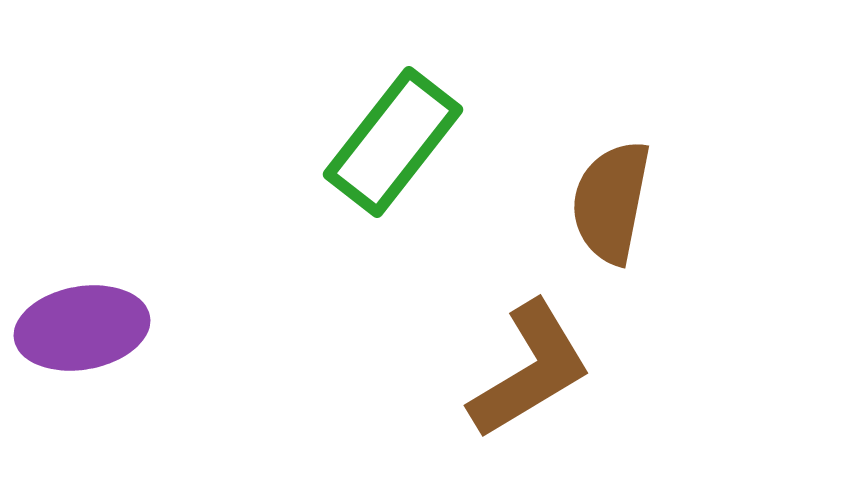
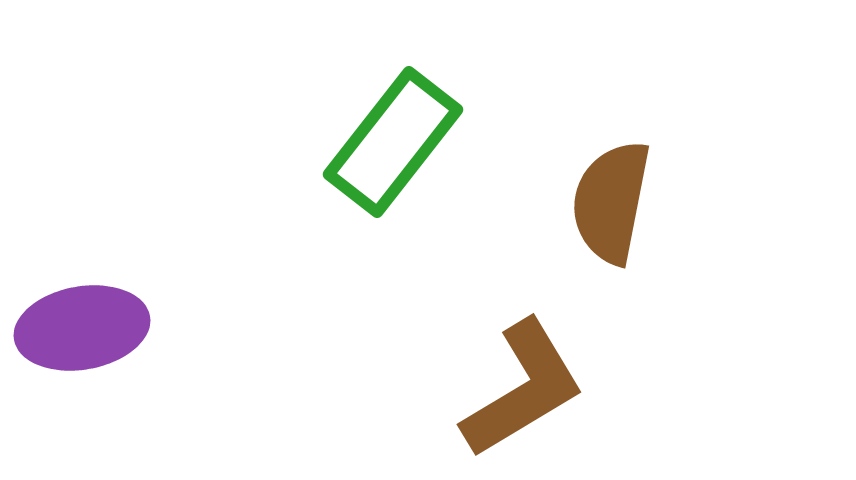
brown L-shape: moved 7 px left, 19 px down
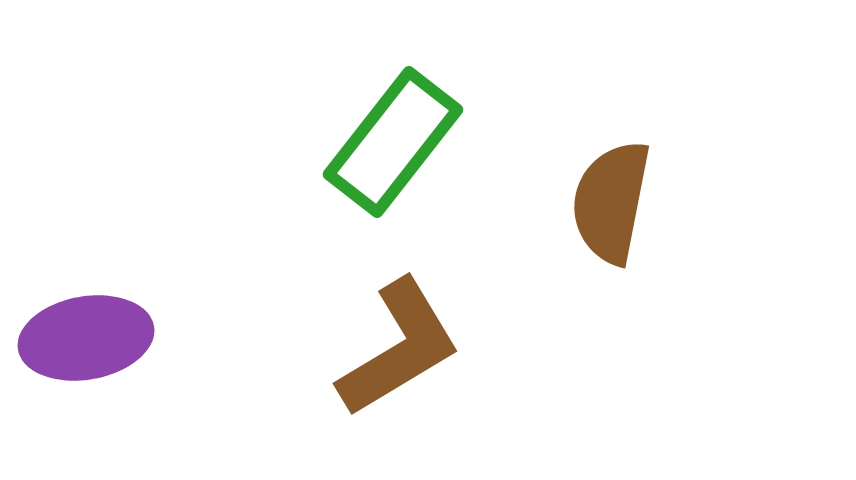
purple ellipse: moved 4 px right, 10 px down
brown L-shape: moved 124 px left, 41 px up
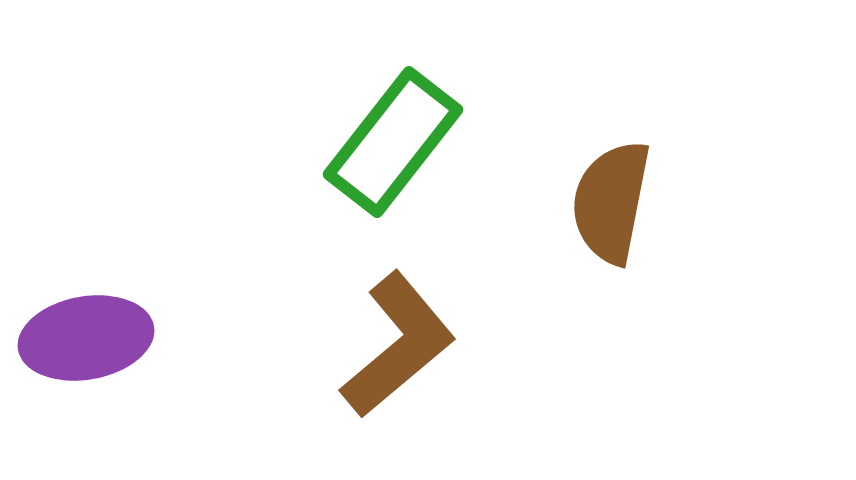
brown L-shape: moved 1 px left, 3 px up; rotated 9 degrees counterclockwise
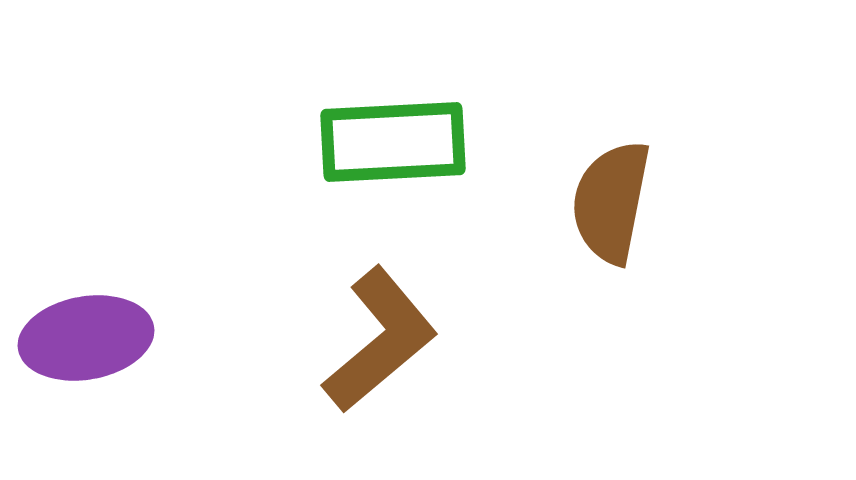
green rectangle: rotated 49 degrees clockwise
brown L-shape: moved 18 px left, 5 px up
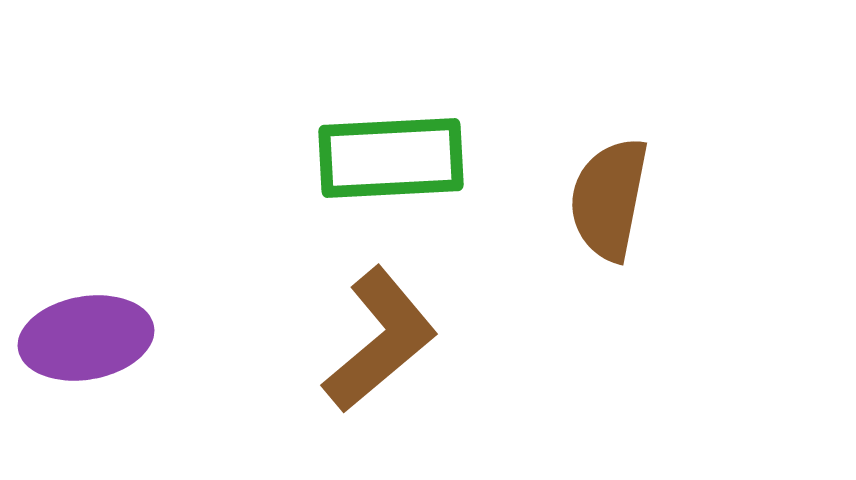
green rectangle: moved 2 px left, 16 px down
brown semicircle: moved 2 px left, 3 px up
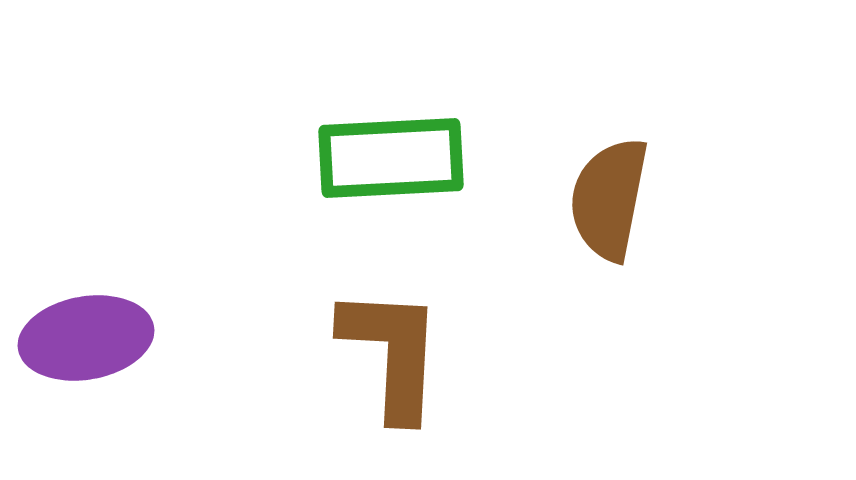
brown L-shape: moved 12 px right, 13 px down; rotated 47 degrees counterclockwise
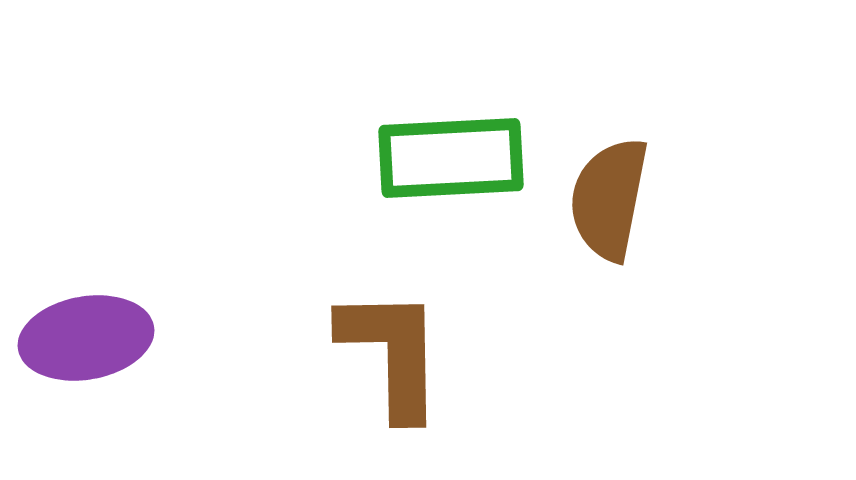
green rectangle: moved 60 px right
brown L-shape: rotated 4 degrees counterclockwise
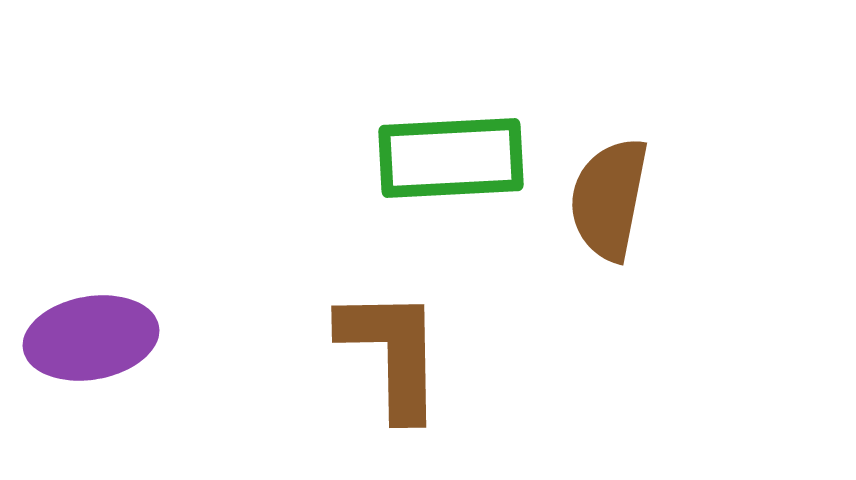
purple ellipse: moved 5 px right
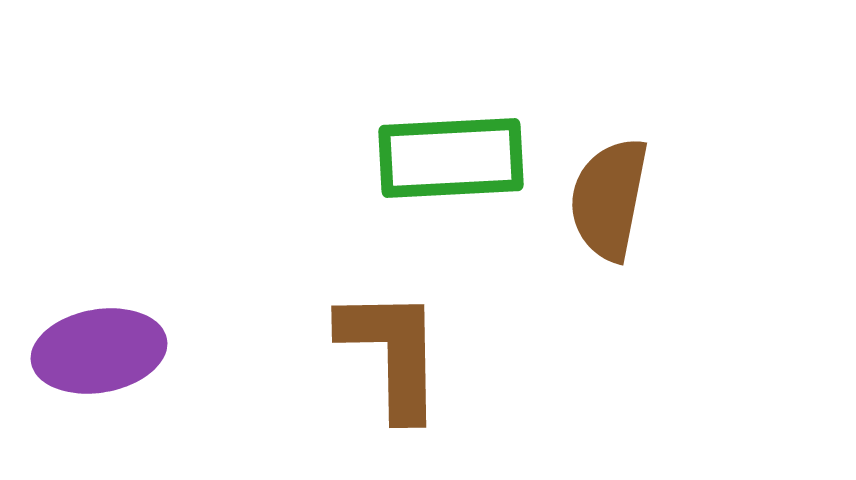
purple ellipse: moved 8 px right, 13 px down
